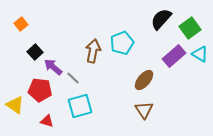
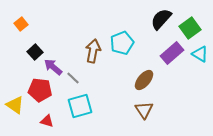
purple rectangle: moved 2 px left, 3 px up
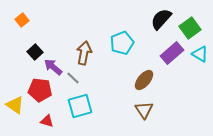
orange square: moved 1 px right, 4 px up
brown arrow: moved 9 px left, 2 px down
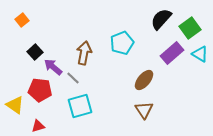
red triangle: moved 9 px left, 5 px down; rotated 32 degrees counterclockwise
